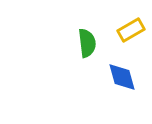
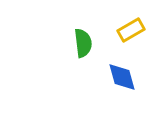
green semicircle: moved 4 px left
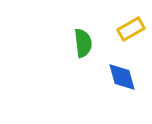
yellow rectangle: moved 1 px up
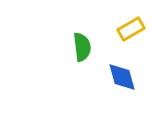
green semicircle: moved 1 px left, 4 px down
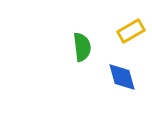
yellow rectangle: moved 2 px down
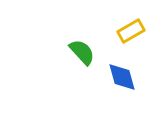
green semicircle: moved 5 px down; rotated 36 degrees counterclockwise
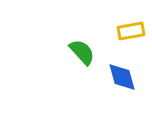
yellow rectangle: rotated 20 degrees clockwise
